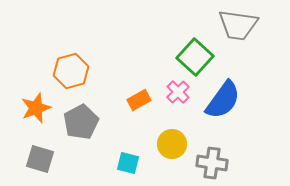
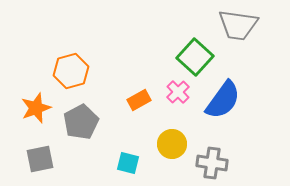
gray square: rotated 28 degrees counterclockwise
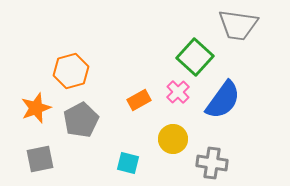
gray pentagon: moved 2 px up
yellow circle: moved 1 px right, 5 px up
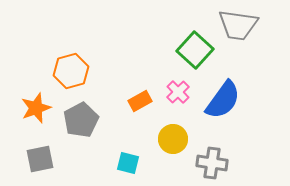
green square: moved 7 px up
orange rectangle: moved 1 px right, 1 px down
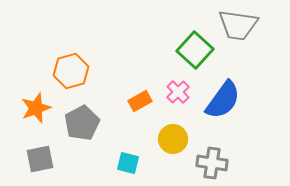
gray pentagon: moved 1 px right, 3 px down
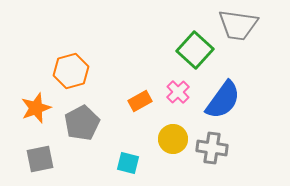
gray cross: moved 15 px up
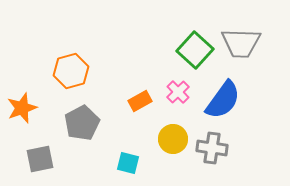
gray trapezoid: moved 3 px right, 18 px down; rotated 6 degrees counterclockwise
orange star: moved 14 px left
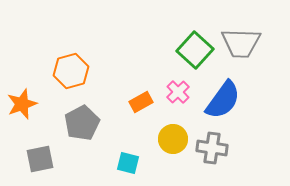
orange rectangle: moved 1 px right, 1 px down
orange star: moved 4 px up
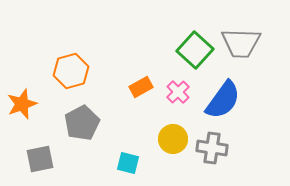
orange rectangle: moved 15 px up
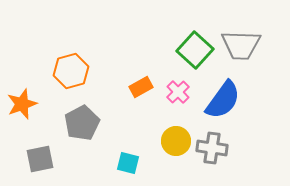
gray trapezoid: moved 2 px down
yellow circle: moved 3 px right, 2 px down
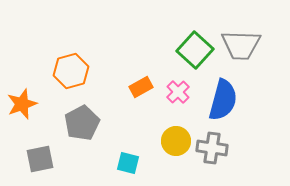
blue semicircle: rotated 21 degrees counterclockwise
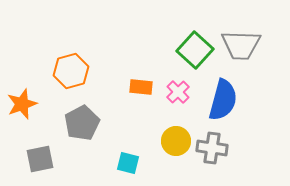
orange rectangle: rotated 35 degrees clockwise
